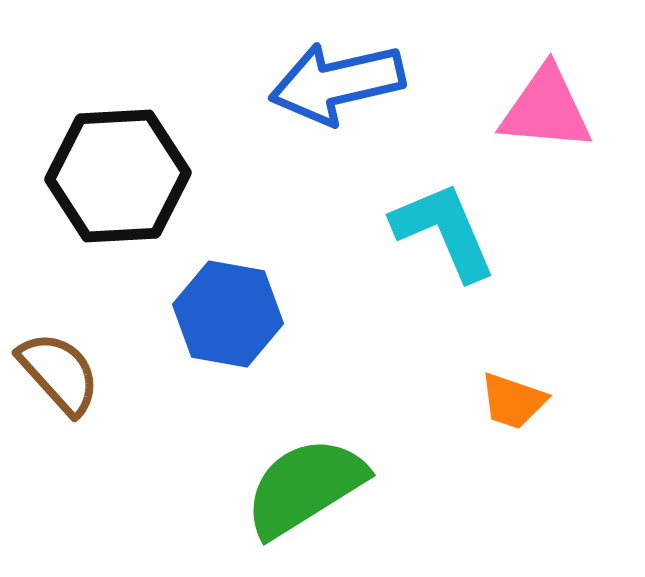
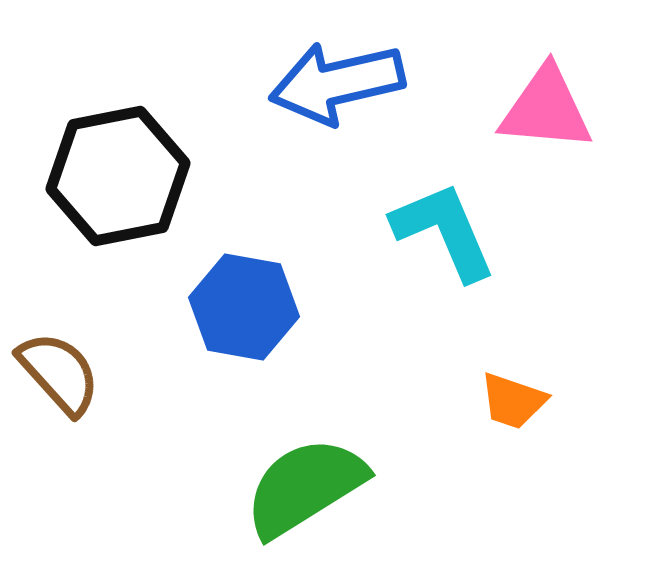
black hexagon: rotated 8 degrees counterclockwise
blue hexagon: moved 16 px right, 7 px up
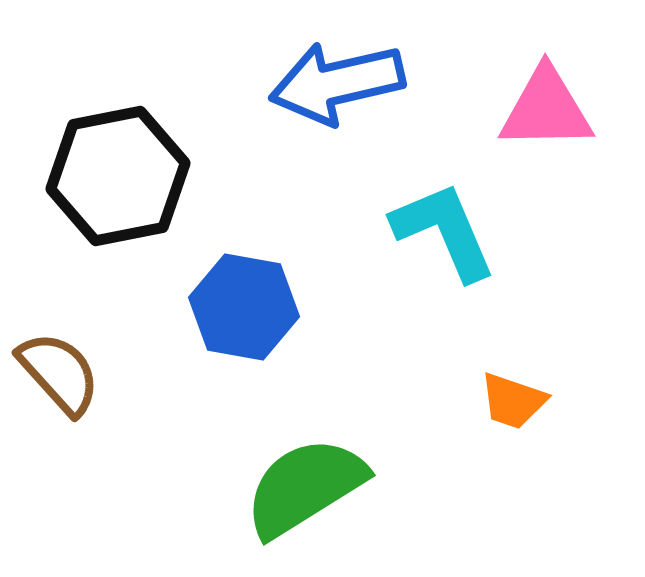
pink triangle: rotated 6 degrees counterclockwise
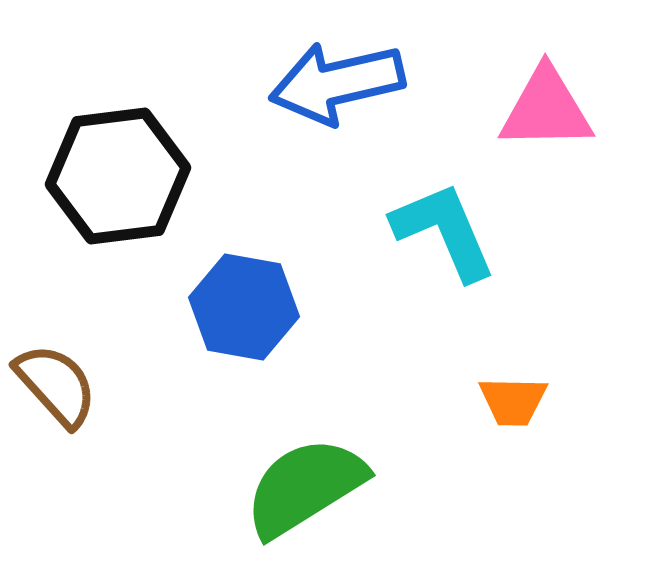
black hexagon: rotated 4 degrees clockwise
brown semicircle: moved 3 px left, 12 px down
orange trapezoid: rotated 18 degrees counterclockwise
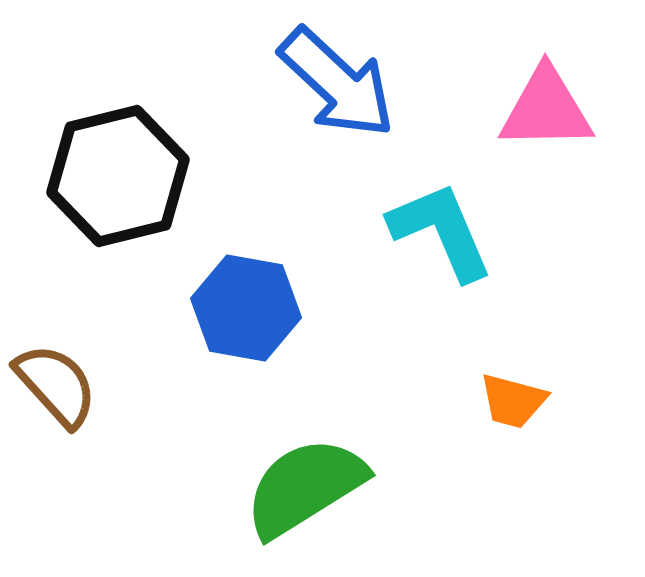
blue arrow: rotated 124 degrees counterclockwise
black hexagon: rotated 7 degrees counterclockwise
cyan L-shape: moved 3 px left
blue hexagon: moved 2 px right, 1 px down
orange trapezoid: rotated 14 degrees clockwise
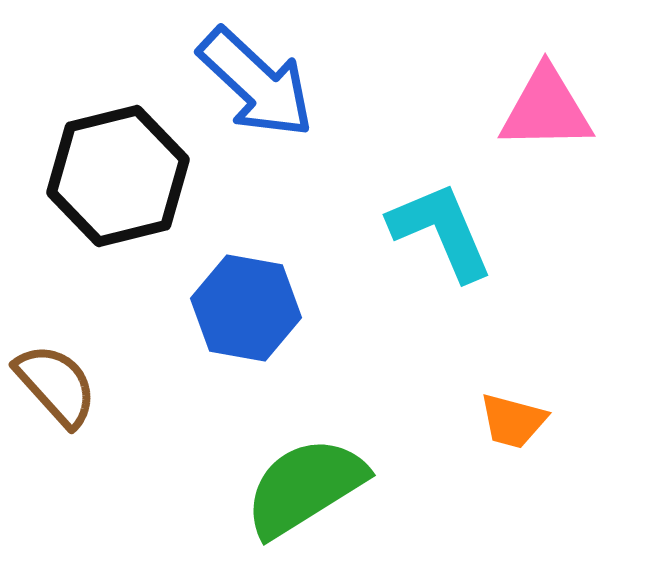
blue arrow: moved 81 px left
orange trapezoid: moved 20 px down
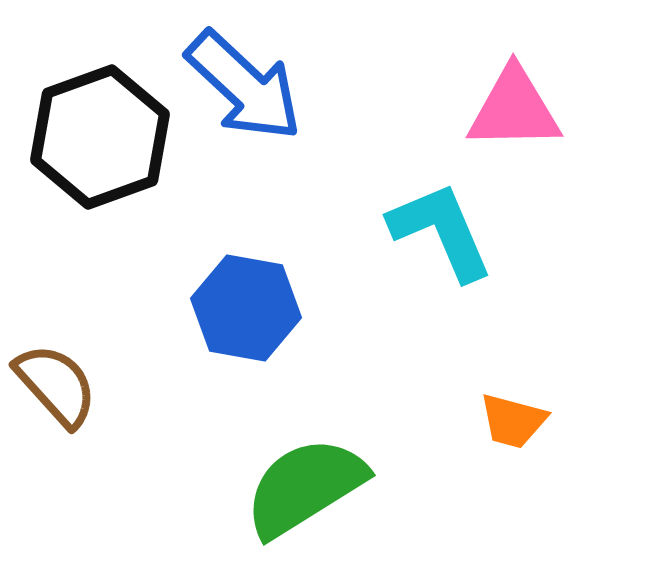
blue arrow: moved 12 px left, 3 px down
pink triangle: moved 32 px left
black hexagon: moved 18 px left, 39 px up; rotated 6 degrees counterclockwise
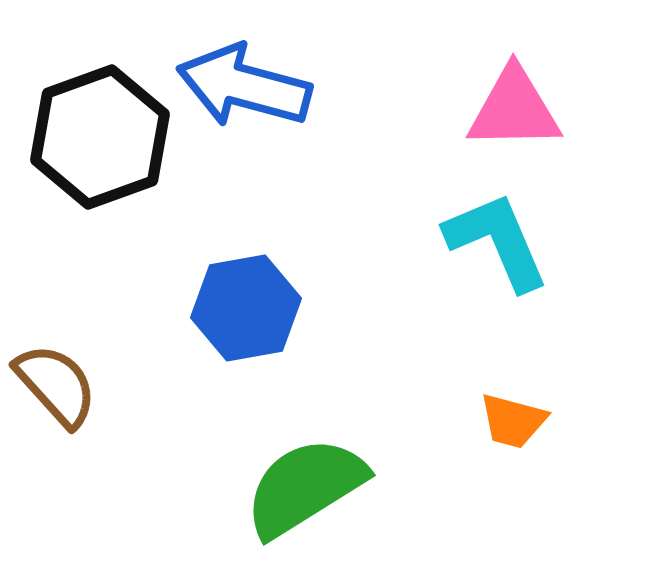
blue arrow: rotated 152 degrees clockwise
cyan L-shape: moved 56 px right, 10 px down
blue hexagon: rotated 20 degrees counterclockwise
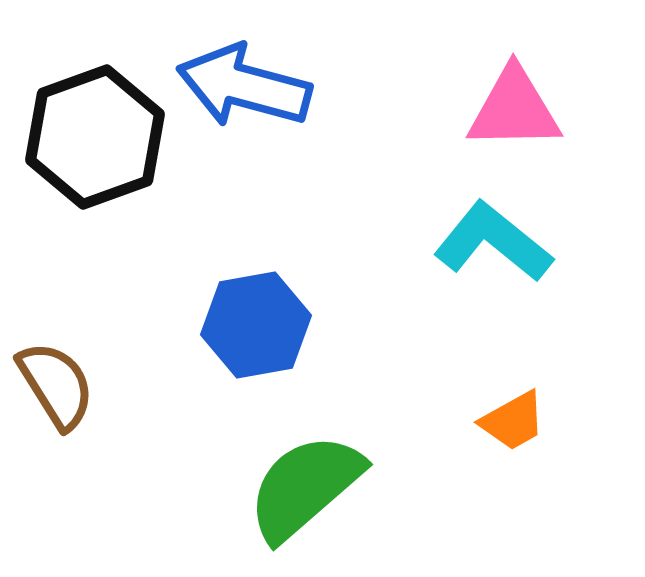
black hexagon: moved 5 px left
cyan L-shape: moved 4 px left, 1 px down; rotated 28 degrees counterclockwise
blue hexagon: moved 10 px right, 17 px down
brown semicircle: rotated 10 degrees clockwise
orange trapezoid: rotated 44 degrees counterclockwise
green semicircle: rotated 9 degrees counterclockwise
